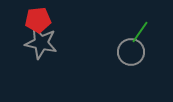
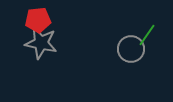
green line: moved 7 px right, 3 px down
gray circle: moved 3 px up
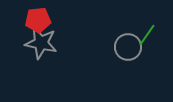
gray circle: moved 3 px left, 2 px up
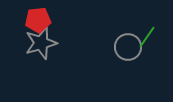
green line: moved 2 px down
gray star: rotated 28 degrees counterclockwise
